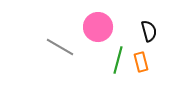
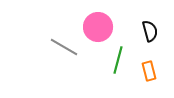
black semicircle: moved 1 px right
gray line: moved 4 px right
orange rectangle: moved 8 px right, 9 px down
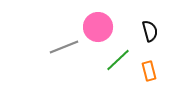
gray line: rotated 52 degrees counterclockwise
green line: rotated 32 degrees clockwise
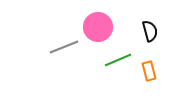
green line: rotated 20 degrees clockwise
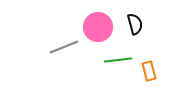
black semicircle: moved 15 px left, 7 px up
green line: rotated 16 degrees clockwise
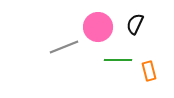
black semicircle: rotated 140 degrees counterclockwise
green line: rotated 8 degrees clockwise
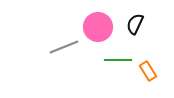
orange rectangle: moved 1 px left; rotated 18 degrees counterclockwise
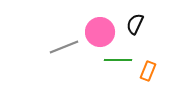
pink circle: moved 2 px right, 5 px down
orange rectangle: rotated 54 degrees clockwise
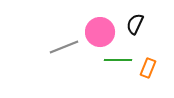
orange rectangle: moved 3 px up
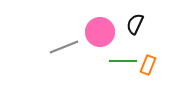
green line: moved 5 px right, 1 px down
orange rectangle: moved 3 px up
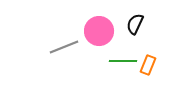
pink circle: moved 1 px left, 1 px up
